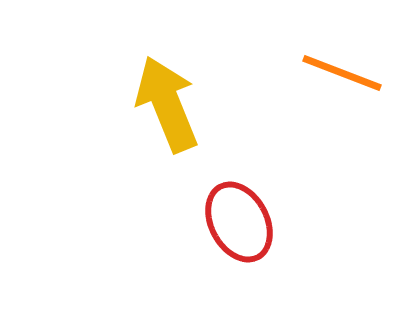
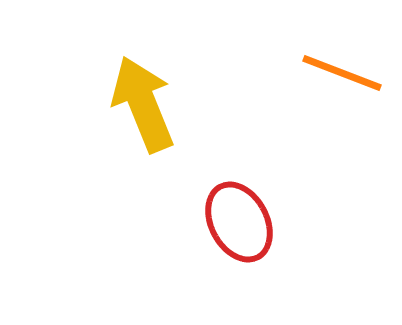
yellow arrow: moved 24 px left
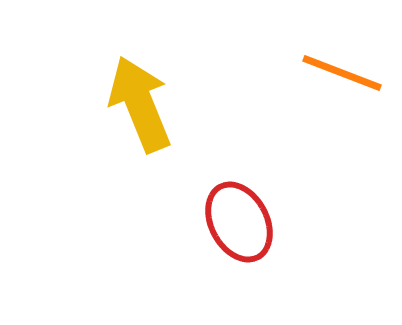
yellow arrow: moved 3 px left
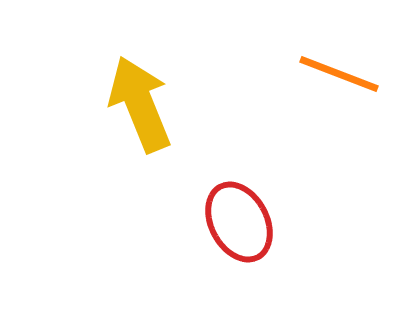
orange line: moved 3 px left, 1 px down
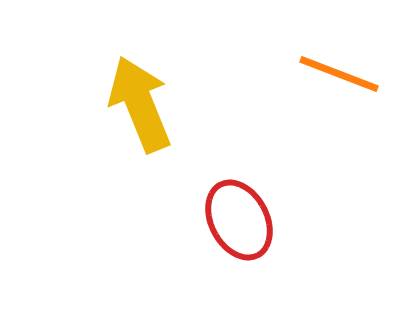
red ellipse: moved 2 px up
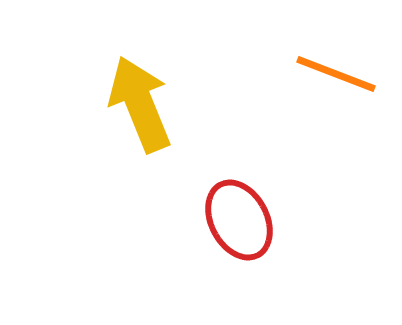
orange line: moved 3 px left
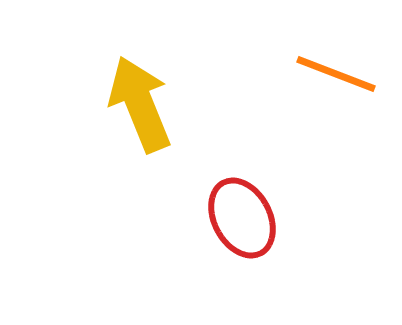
red ellipse: moved 3 px right, 2 px up
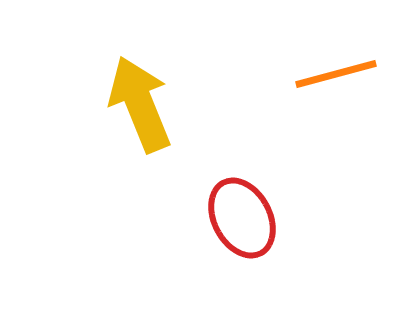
orange line: rotated 36 degrees counterclockwise
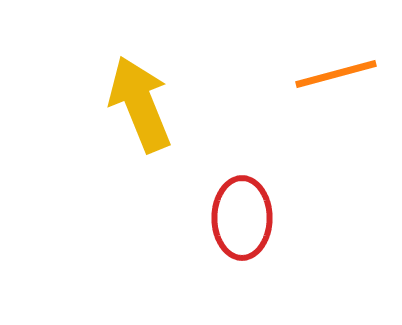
red ellipse: rotated 28 degrees clockwise
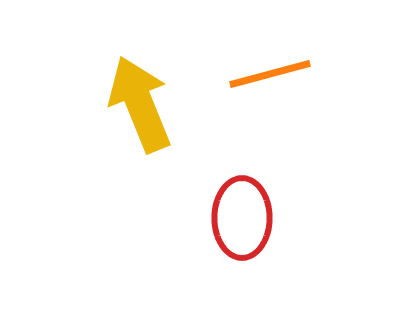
orange line: moved 66 px left
